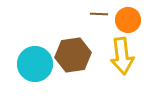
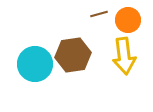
brown line: rotated 18 degrees counterclockwise
yellow arrow: moved 2 px right
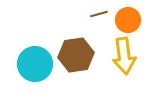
brown hexagon: moved 3 px right
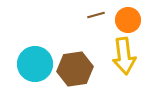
brown line: moved 3 px left, 1 px down
brown hexagon: moved 1 px left, 14 px down
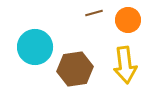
brown line: moved 2 px left, 2 px up
yellow arrow: moved 1 px right, 9 px down
cyan circle: moved 17 px up
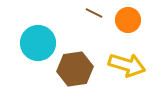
brown line: rotated 42 degrees clockwise
cyan circle: moved 3 px right, 4 px up
yellow arrow: moved 2 px right; rotated 66 degrees counterclockwise
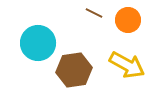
yellow arrow: rotated 12 degrees clockwise
brown hexagon: moved 1 px left, 1 px down
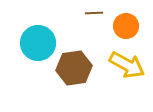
brown line: rotated 30 degrees counterclockwise
orange circle: moved 2 px left, 6 px down
brown hexagon: moved 2 px up
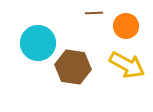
brown hexagon: moved 1 px left, 1 px up; rotated 16 degrees clockwise
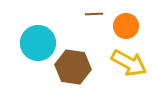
brown line: moved 1 px down
yellow arrow: moved 2 px right, 2 px up
